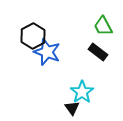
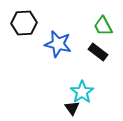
black hexagon: moved 9 px left, 13 px up; rotated 25 degrees clockwise
blue star: moved 11 px right, 8 px up; rotated 8 degrees counterclockwise
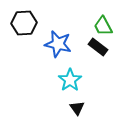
black rectangle: moved 5 px up
cyan star: moved 12 px left, 12 px up
black triangle: moved 5 px right
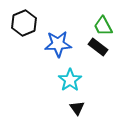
black hexagon: rotated 20 degrees counterclockwise
blue star: rotated 16 degrees counterclockwise
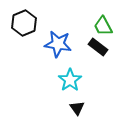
blue star: rotated 12 degrees clockwise
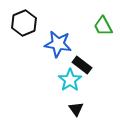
black rectangle: moved 16 px left, 18 px down
black triangle: moved 1 px left, 1 px down
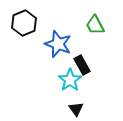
green trapezoid: moved 8 px left, 1 px up
blue star: rotated 12 degrees clockwise
black rectangle: rotated 24 degrees clockwise
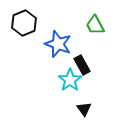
black triangle: moved 8 px right
